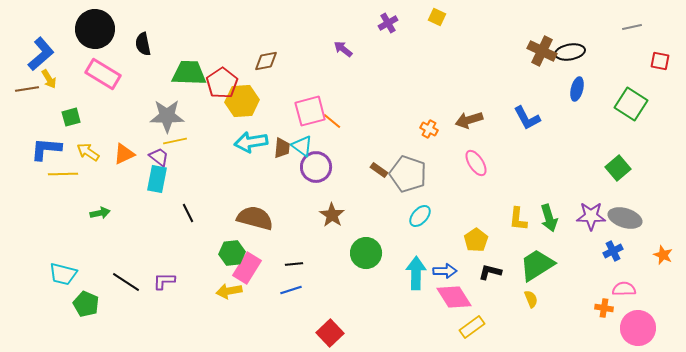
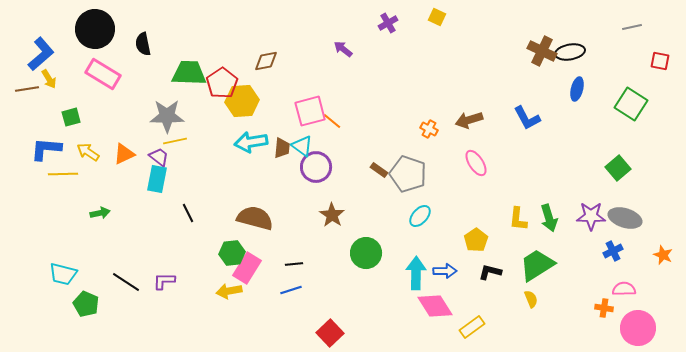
pink diamond at (454, 297): moved 19 px left, 9 px down
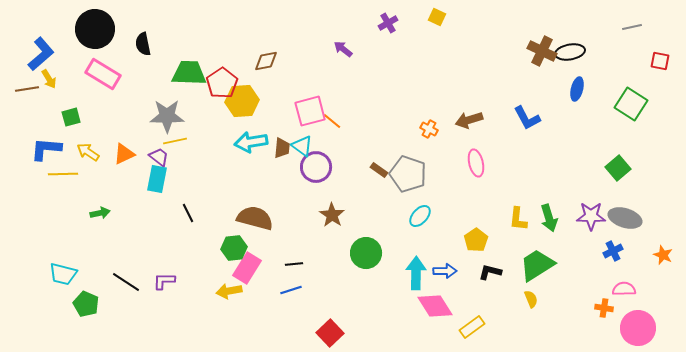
pink ellipse at (476, 163): rotated 20 degrees clockwise
green hexagon at (232, 253): moved 2 px right, 5 px up
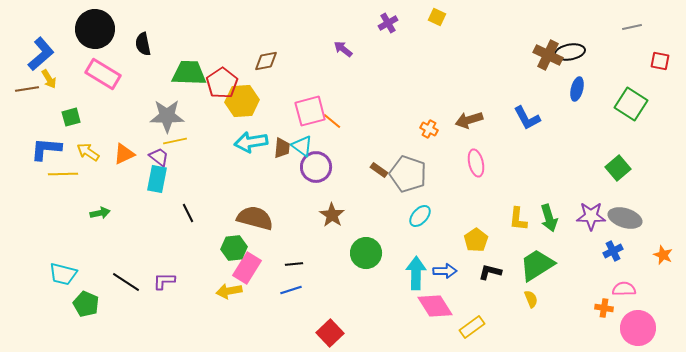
brown cross at (542, 51): moved 6 px right, 4 px down
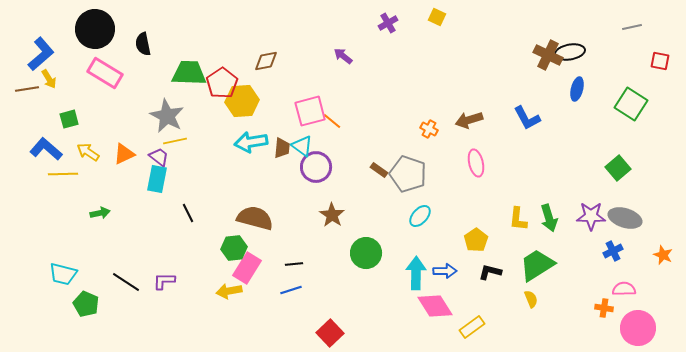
purple arrow at (343, 49): moved 7 px down
pink rectangle at (103, 74): moved 2 px right, 1 px up
gray star at (167, 116): rotated 28 degrees clockwise
green square at (71, 117): moved 2 px left, 2 px down
blue L-shape at (46, 149): rotated 36 degrees clockwise
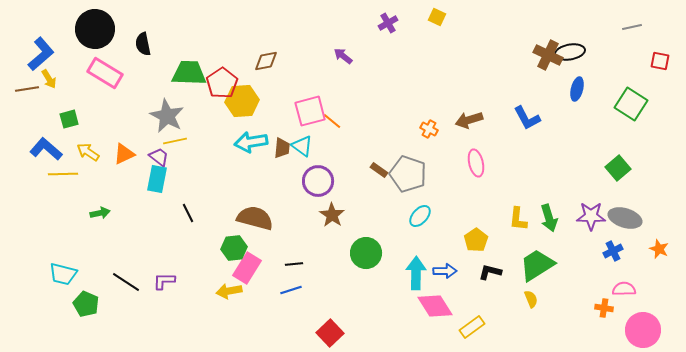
purple circle at (316, 167): moved 2 px right, 14 px down
orange star at (663, 255): moved 4 px left, 6 px up
pink circle at (638, 328): moved 5 px right, 2 px down
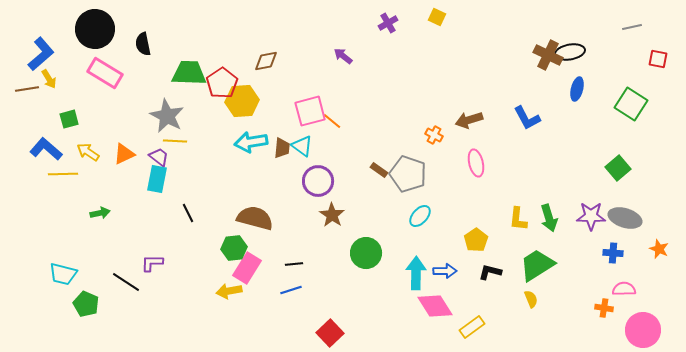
red square at (660, 61): moved 2 px left, 2 px up
orange cross at (429, 129): moved 5 px right, 6 px down
yellow line at (175, 141): rotated 15 degrees clockwise
blue cross at (613, 251): moved 2 px down; rotated 30 degrees clockwise
purple L-shape at (164, 281): moved 12 px left, 18 px up
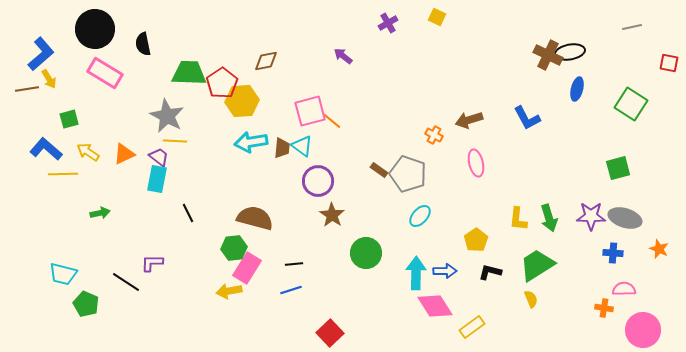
red square at (658, 59): moved 11 px right, 4 px down
green square at (618, 168): rotated 25 degrees clockwise
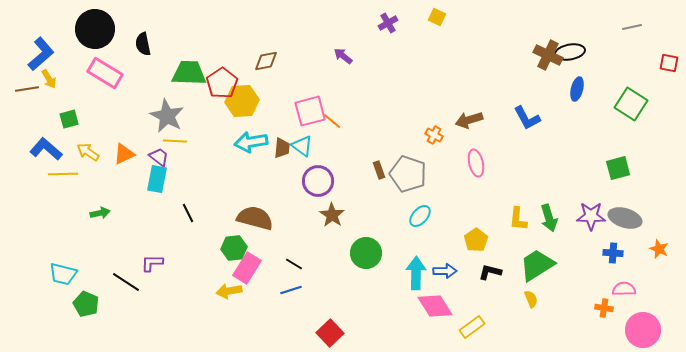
brown rectangle at (379, 170): rotated 36 degrees clockwise
black line at (294, 264): rotated 36 degrees clockwise
